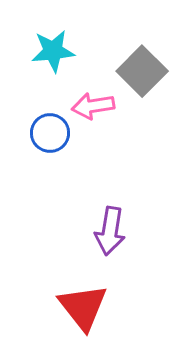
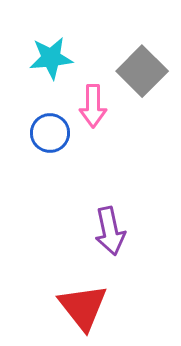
cyan star: moved 2 px left, 7 px down
pink arrow: rotated 81 degrees counterclockwise
purple arrow: rotated 21 degrees counterclockwise
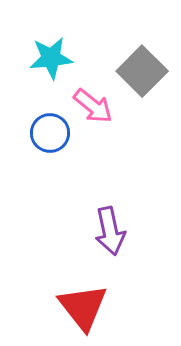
pink arrow: rotated 51 degrees counterclockwise
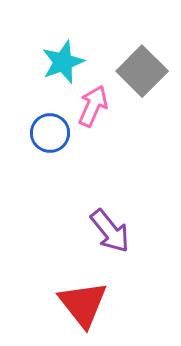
cyan star: moved 12 px right, 4 px down; rotated 15 degrees counterclockwise
pink arrow: rotated 105 degrees counterclockwise
purple arrow: rotated 27 degrees counterclockwise
red triangle: moved 3 px up
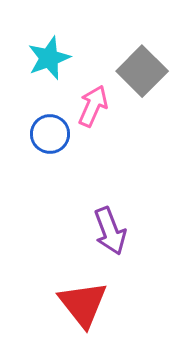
cyan star: moved 14 px left, 4 px up
blue circle: moved 1 px down
purple arrow: rotated 18 degrees clockwise
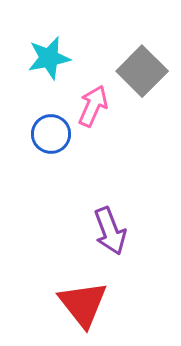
cyan star: rotated 9 degrees clockwise
blue circle: moved 1 px right
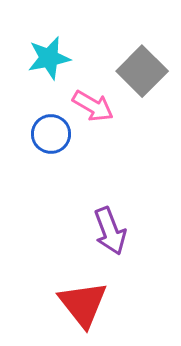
pink arrow: rotated 96 degrees clockwise
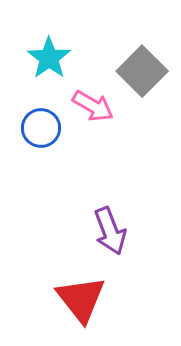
cyan star: rotated 24 degrees counterclockwise
blue circle: moved 10 px left, 6 px up
red triangle: moved 2 px left, 5 px up
